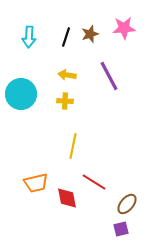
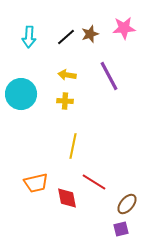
black line: rotated 30 degrees clockwise
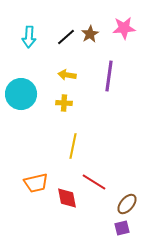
brown star: rotated 12 degrees counterclockwise
purple line: rotated 36 degrees clockwise
yellow cross: moved 1 px left, 2 px down
purple square: moved 1 px right, 1 px up
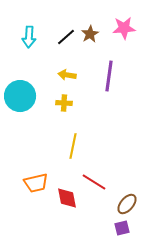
cyan circle: moved 1 px left, 2 px down
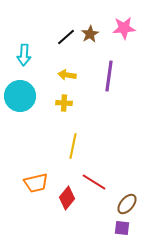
cyan arrow: moved 5 px left, 18 px down
red diamond: rotated 50 degrees clockwise
purple square: rotated 21 degrees clockwise
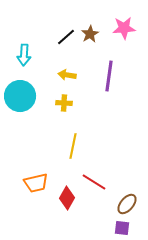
red diamond: rotated 10 degrees counterclockwise
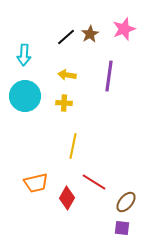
pink star: moved 1 px down; rotated 15 degrees counterclockwise
cyan circle: moved 5 px right
brown ellipse: moved 1 px left, 2 px up
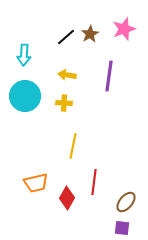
red line: rotated 65 degrees clockwise
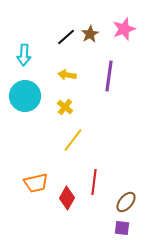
yellow cross: moved 1 px right, 4 px down; rotated 35 degrees clockwise
yellow line: moved 6 px up; rotated 25 degrees clockwise
